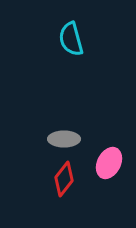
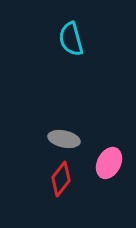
gray ellipse: rotated 12 degrees clockwise
red diamond: moved 3 px left
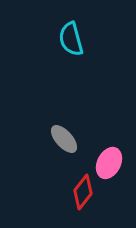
gray ellipse: rotated 36 degrees clockwise
red diamond: moved 22 px right, 13 px down
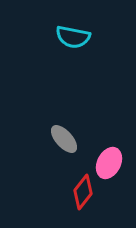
cyan semicircle: moved 2 px right, 2 px up; rotated 64 degrees counterclockwise
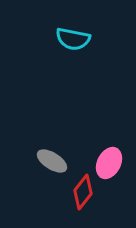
cyan semicircle: moved 2 px down
gray ellipse: moved 12 px left, 22 px down; rotated 16 degrees counterclockwise
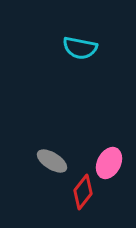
cyan semicircle: moved 7 px right, 9 px down
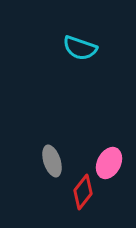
cyan semicircle: rotated 8 degrees clockwise
gray ellipse: rotated 40 degrees clockwise
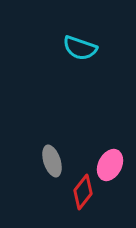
pink ellipse: moved 1 px right, 2 px down
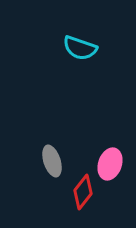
pink ellipse: moved 1 px up; rotated 8 degrees counterclockwise
